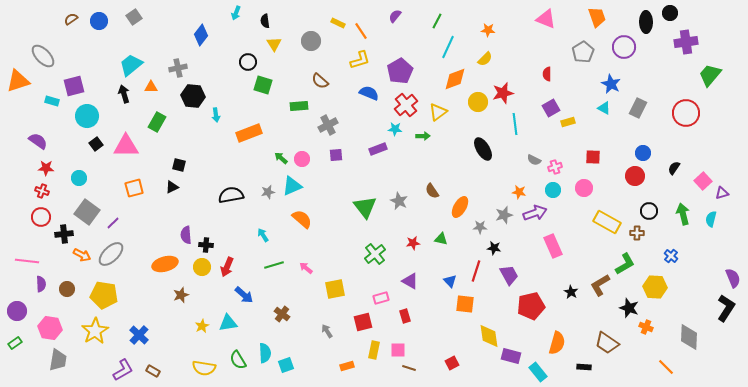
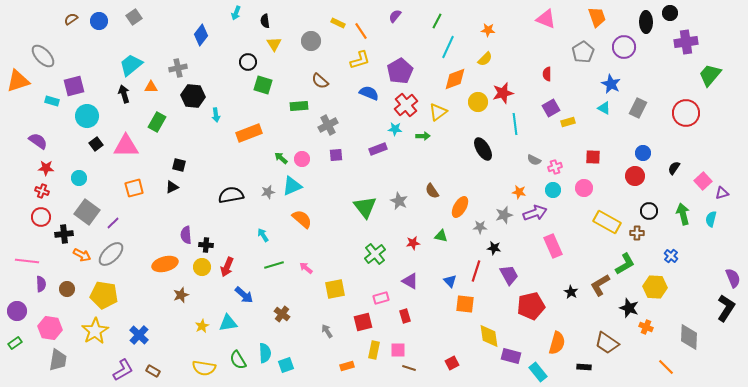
green triangle at (441, 239): moved 3 px up
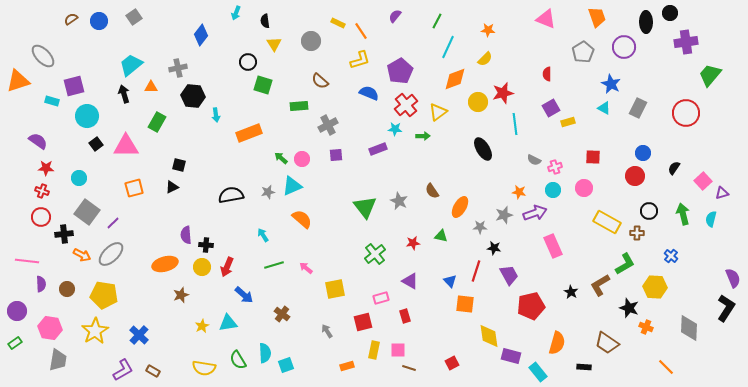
gray diamond at (689, 337): moved 9 px up
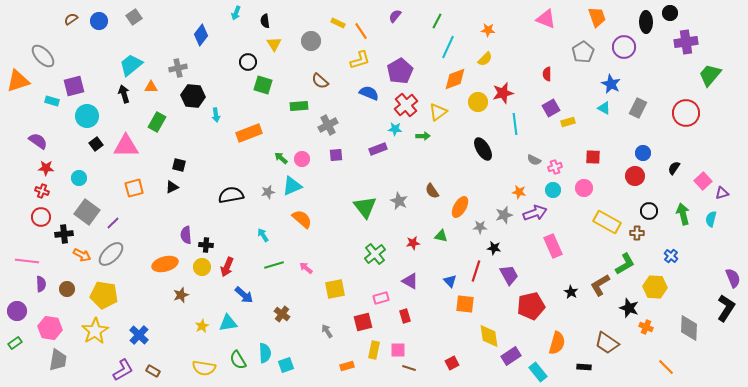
purple rectangle at (511, 356): rotated 48 degrees counterclockwise
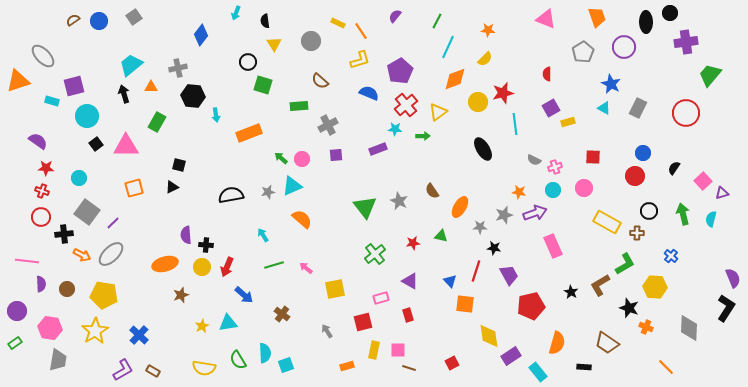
brown semicircle at (71, 19): moved 2 px right, 1 px down
red rectangle at (405, 316): moved 3 px right, 1 px up
